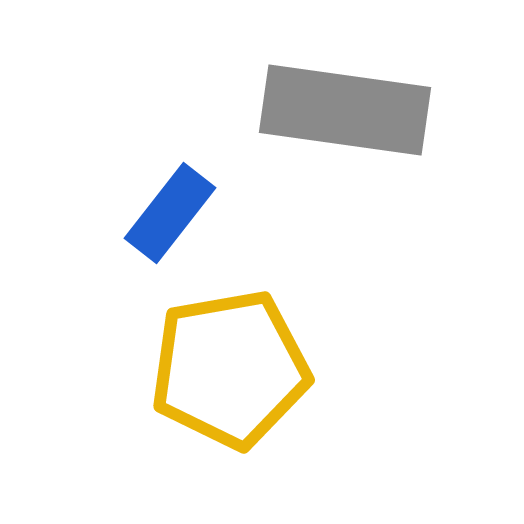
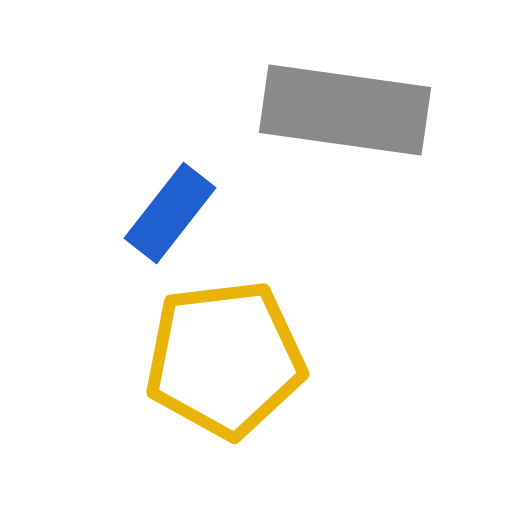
yellow pentagon: moved 5 px left, 10 px up; rotated 3 degrees clockwise
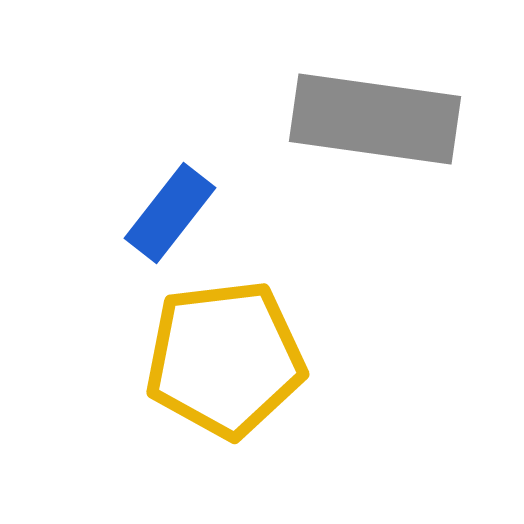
gray rectangle: moved 30 px right, 9 px down
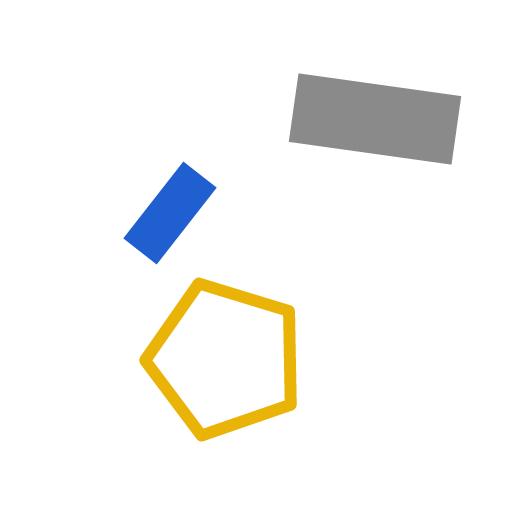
yellow pentagon: rotated 24 degrees clockwise
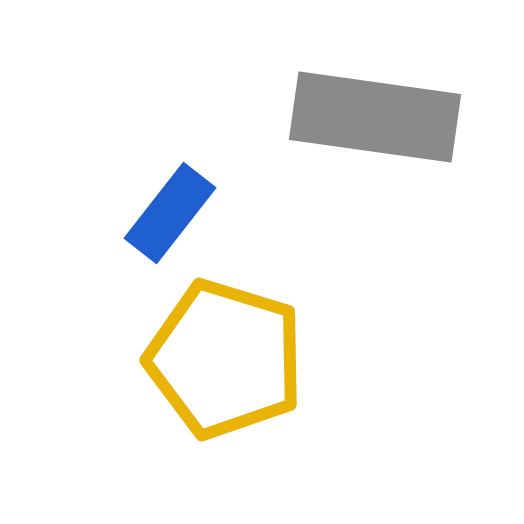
gray rectangle: moved 2 px up
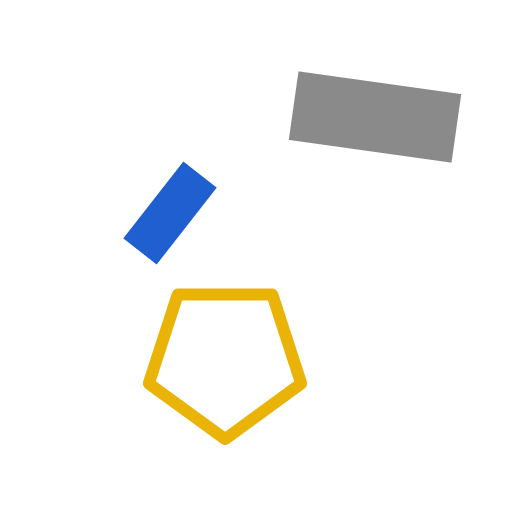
yellow pentagon: rotated 17 degrees counterclockwise
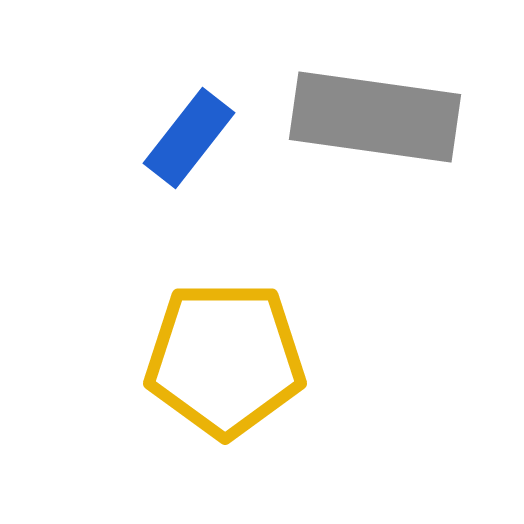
blue rectangle: moved 19 px right, 75 px up
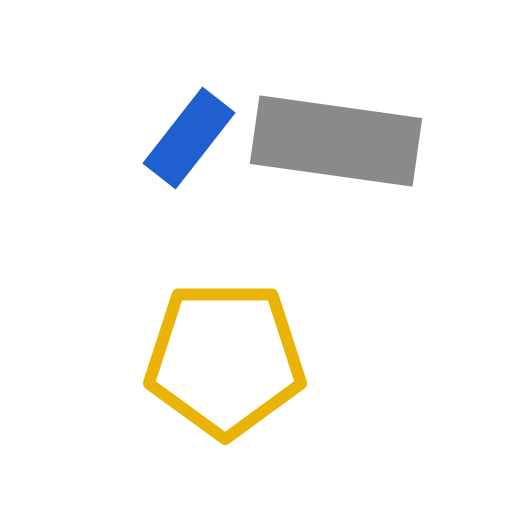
gray rectangle: moved 39 px left, 24 px down
